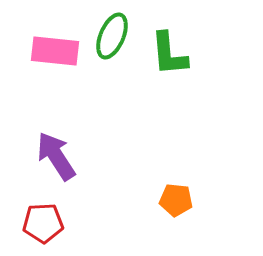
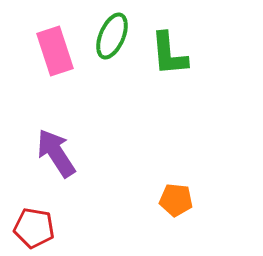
pink rectangle: rotated 66 degrees clockwise
purple arrow: moved 3 px up
red pentagon: moved 9 px left, 5 px down; rotated 12 degrees clockwise
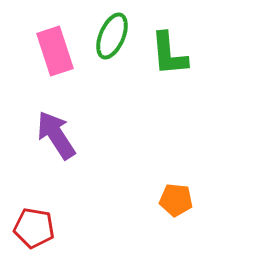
purple arrow: moved 18 px up
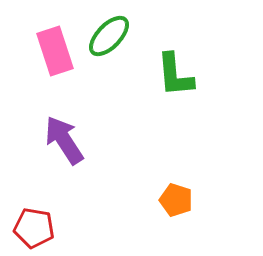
green ellipse: moved 3 px left; rotated 21 degrees clockwise
green L-shape: moved 6 px right, 21 px down
purple arrow: moved 8 px right, 5 px down
orange pentagon: rotated 12 degrees clockwise
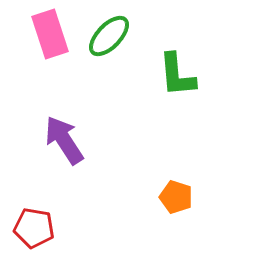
pink rectangle: moved 5 px left, 17 px up
green L-shape: moved 2 px right
orange pentagon: moved 3 px up
